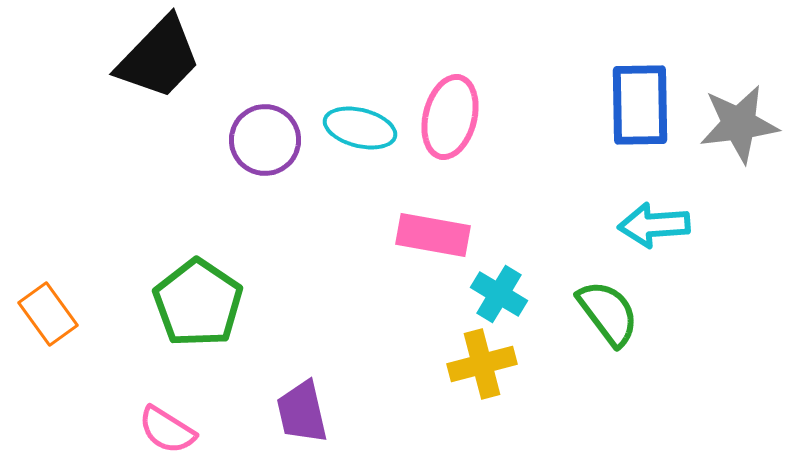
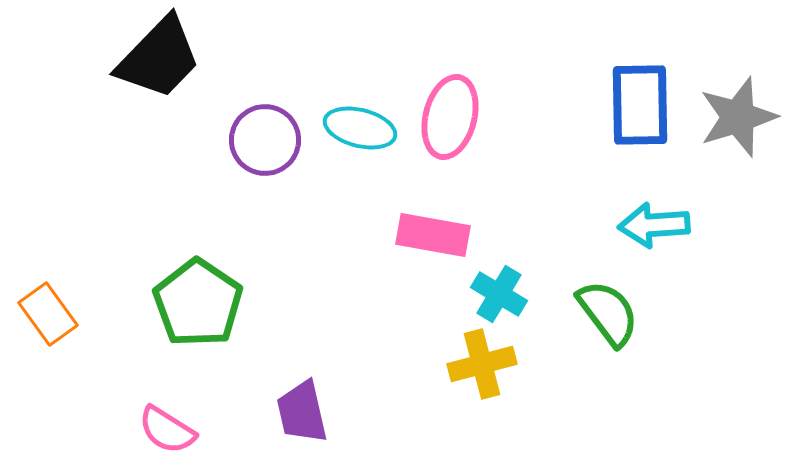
gray star: moved 1 px left, 7 px up; rotated 10 degrees counterclockwise
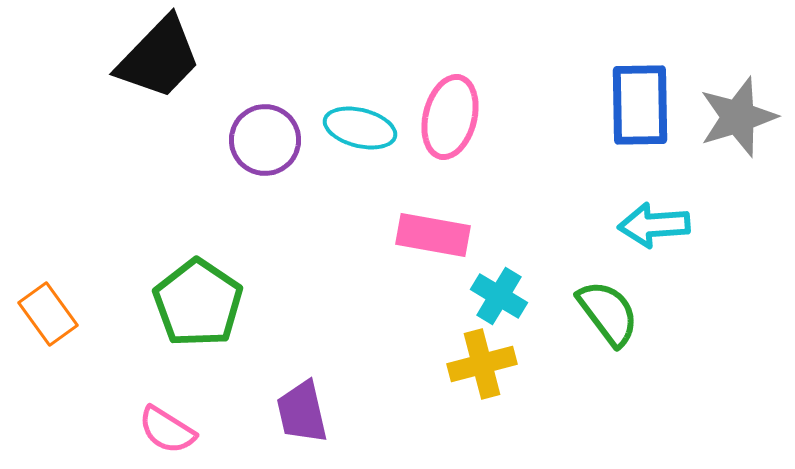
cyan cross: moved 2 px down
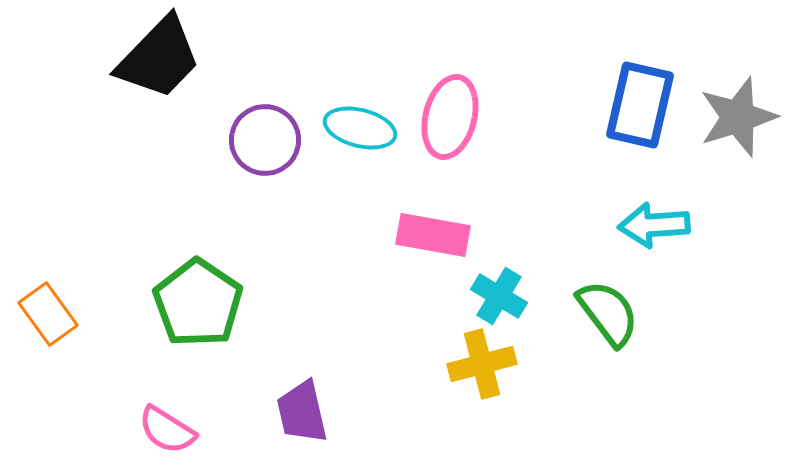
blue rectangle: rotated 14 degrees clockwise
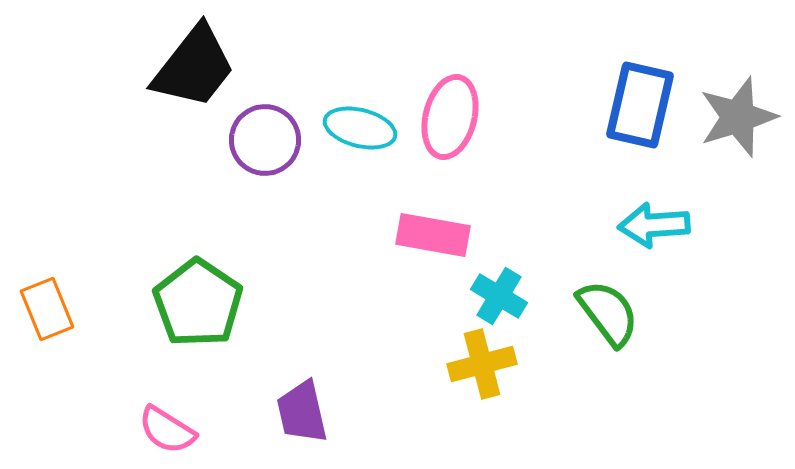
black trapezoid: moved 35 px right, 9 px down; rotated 6 degrees counterclockwise
orange rectangle: moved 1 px left, 5 px up; rotated 14 degrees clockwise
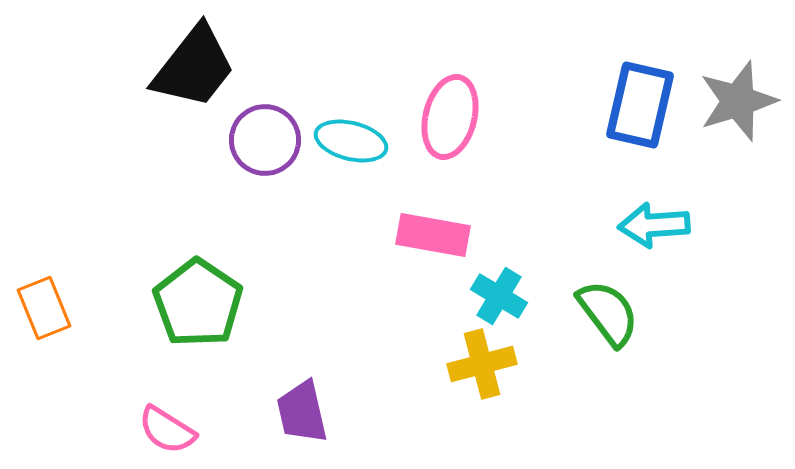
gray star: moved 16 px up
cyan ellipse: moved 9 px left, 13 px down
orange rectangle: moved 3 px left, 1 px up
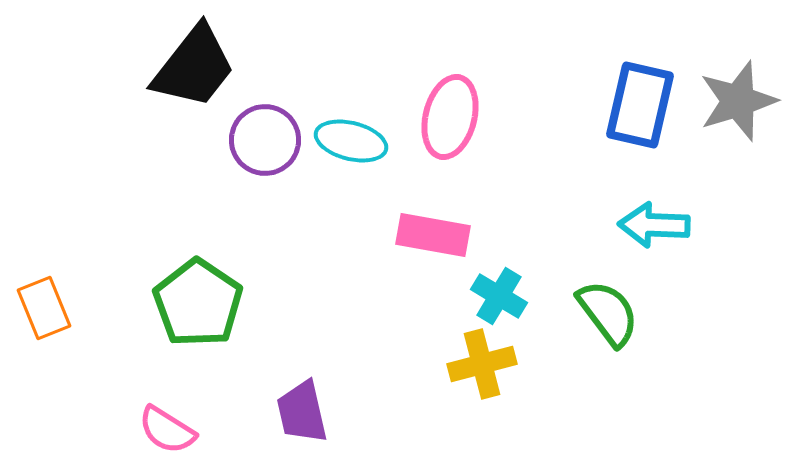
cyan arrow: rotated 6 degrees clockwise
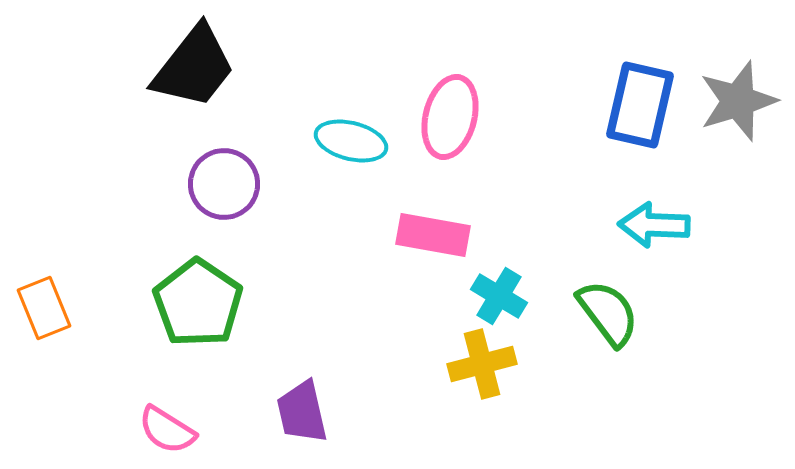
purple circle: moved 41 px left, 44 px down
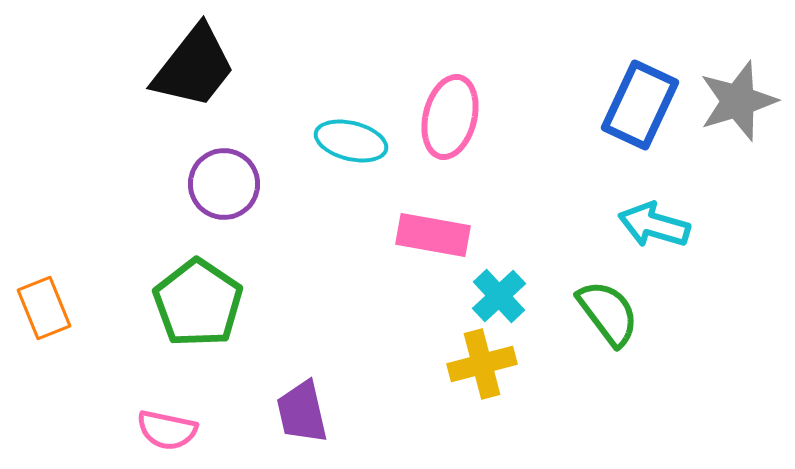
blue rectangle: rotated 12 degrees clockwise
cyan arrow: rotated 14 degrees clockwise
cyan cross: rotated 16 degrees clockwise
pink semicircle: rotated 20 degrees counterclockwise
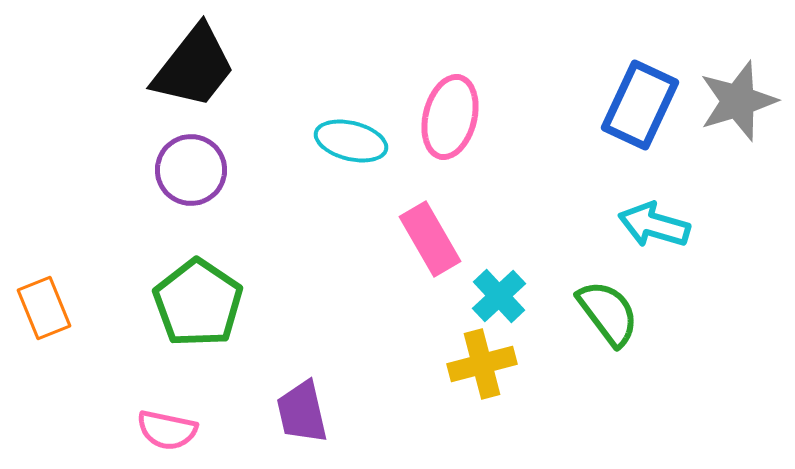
purple circle: moved 33 px left, 14 px up
pink rectangle: moved 3 px left, 4 px down; rotated 50 degrees clockwise
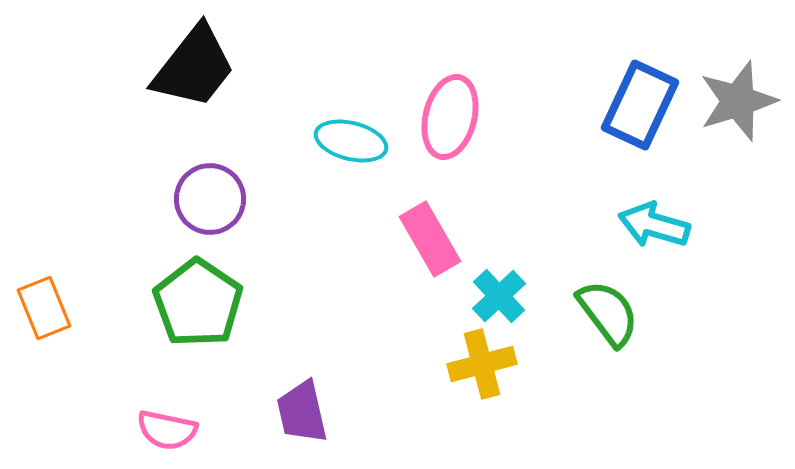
purple circle: moved 19 px right, 29 px down
